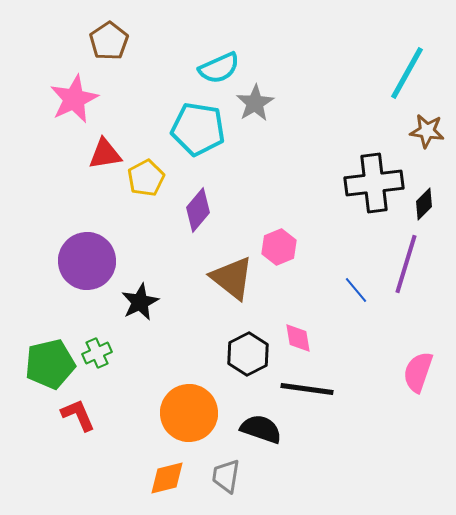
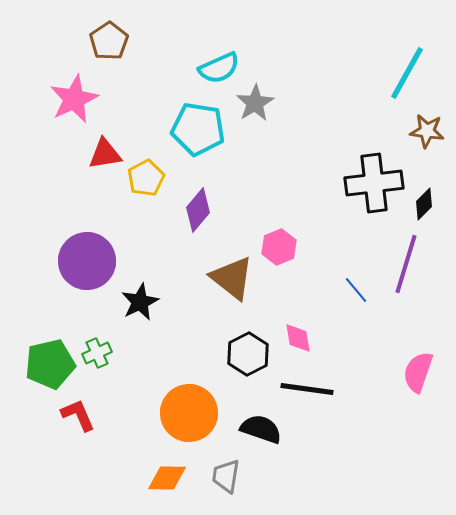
orange diamond: rotated 15 degrees clockwise
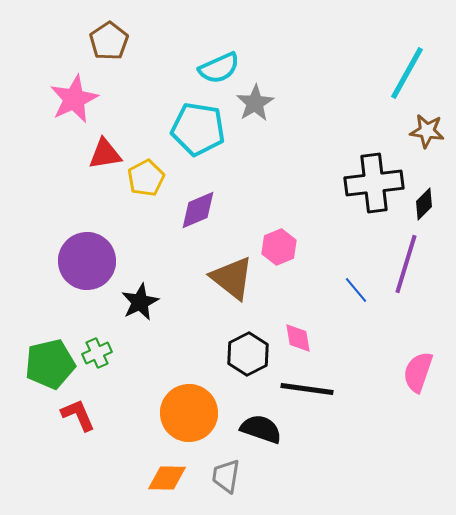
purple diamond: rotated 27 degrees clockwise
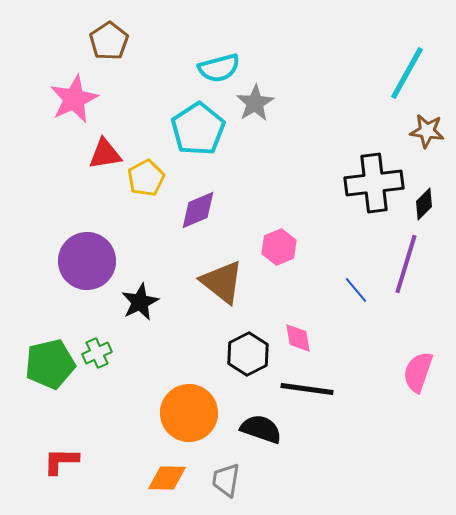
cyan semicircle: rotated 9 degrees clockwise
cyan pentagon: rotated 30 degrees clockwise
brown triangle: moved 10 px left, 4 px down
red L-shape: moved 17 px left, 46 px down; rotated 66 degrees counterclockwise
gray trapezoid: moved 4 px down
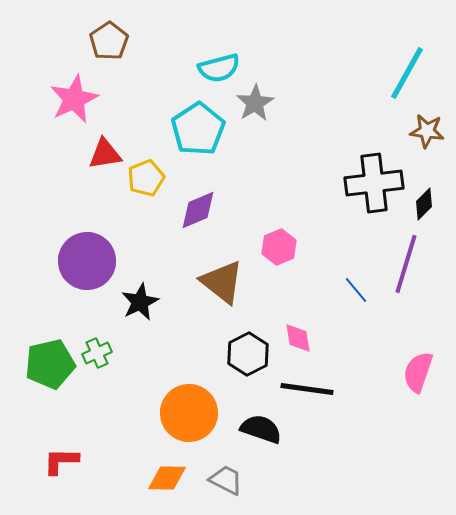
yellow pentagon: rotated 6 degrees clockwise
gray trapezoid: rotated 108 degrees clockwise
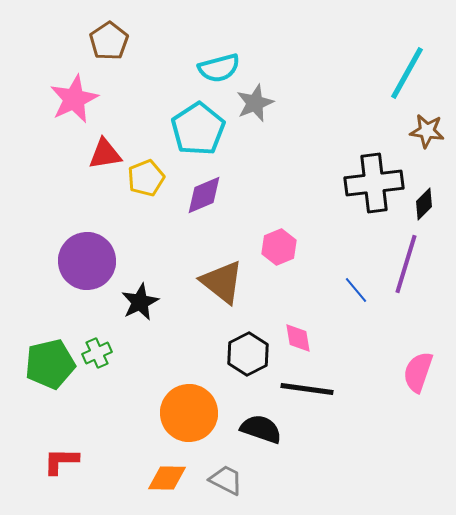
gray star: rotated 9 degrees clockwise
purple diamond: moved 6 px right, 15 px up
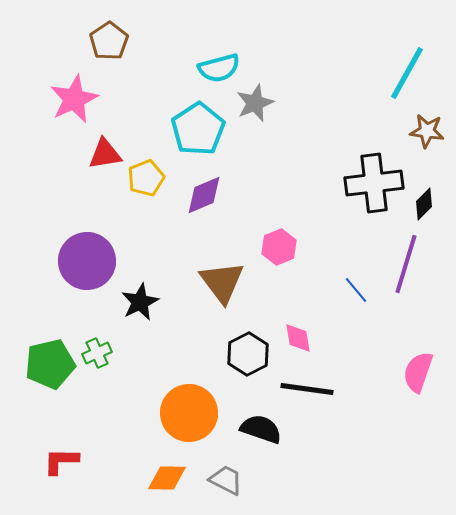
brown triangle: rotated 15 degrees clockwise
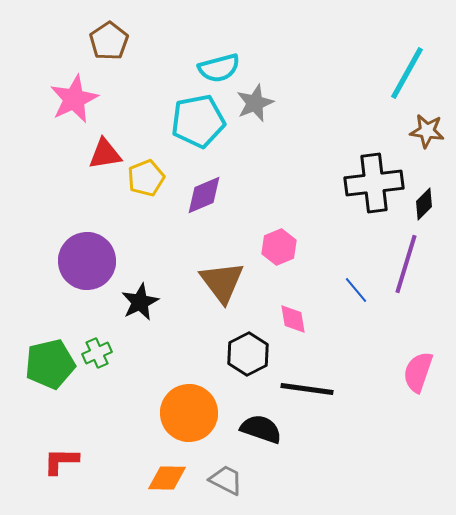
cyan pentagon: moved 8 px up; rotated 22 degrees clockwise
pink diamond: moved 5 px left, 19 px up
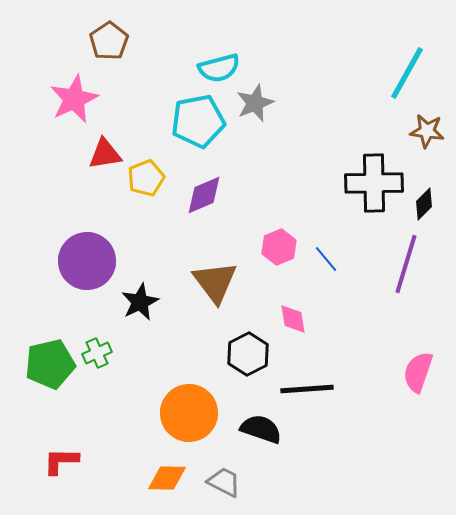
black cross: rotated 6 degrees clockwise
brown triangle: moved 7 px left
blue line: moved 30 px left, 31 px up
black line: rotated 12 degrees counterclockwise
gray trapezoid: moved 2 px left, 2 px down
